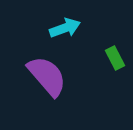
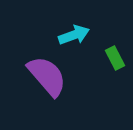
cyan arrow: moved 9 px right, 7 px down
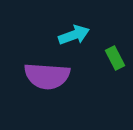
purple semicircle: rotated 135 degrees clockwise
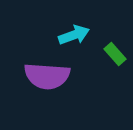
green rectangle: moved 4 px up; rotated 15 degrees counterclockwise
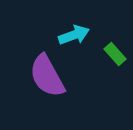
purple semicircle: rotated 57 degrees clockwise
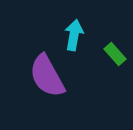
cyan arrow: rotated 60 degrees counterclockwise
